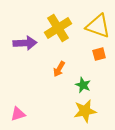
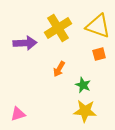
yellow star: rotated 15 degrees clockwise
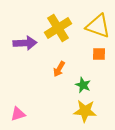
orange square: rotated 16 degrees clockwise
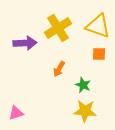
pink triangle: moved 2 px left, 1 px up
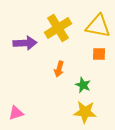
yellow triangle: rotated 8 degrees counterclockwise
orange arrow: rotated 14 degrees counterclockwise
yellow star: moved 1 px down
